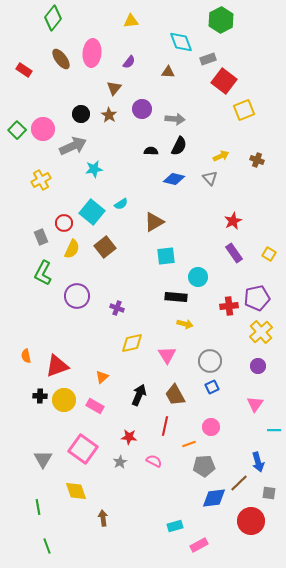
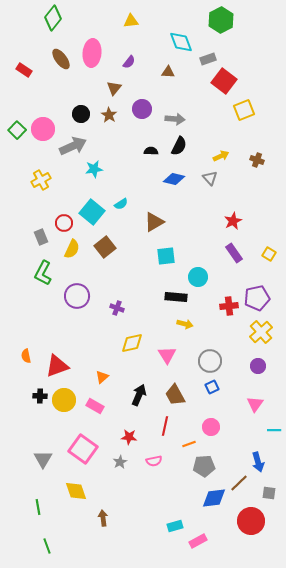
pink semicircle at (154, 461): rotated 140 degrees clockwise
pink rectangle at (199, 545): moved 1 px left, 4 px up
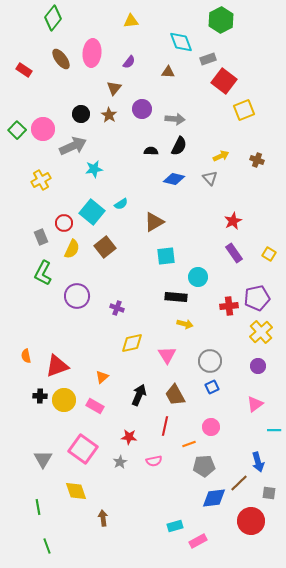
pink triangle at (255, 404): rotated 18 degrees clockwise
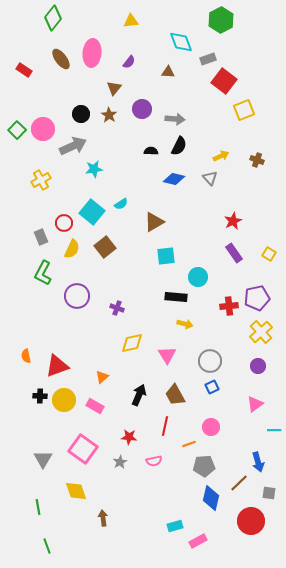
blue diamond at (214, 498): moved 3 px left; rotated 70 degrees counterclockwise
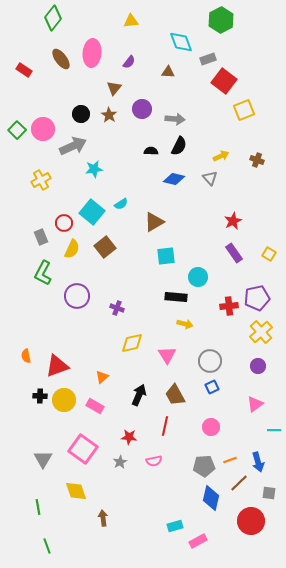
orange line at (189, 444): moved 41 px right, 16 px down
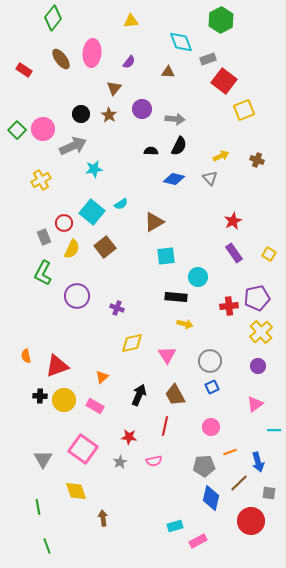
gray rectangle at (41, 237): moved 3 px right
orange line at (230, 460): moved 8 px up
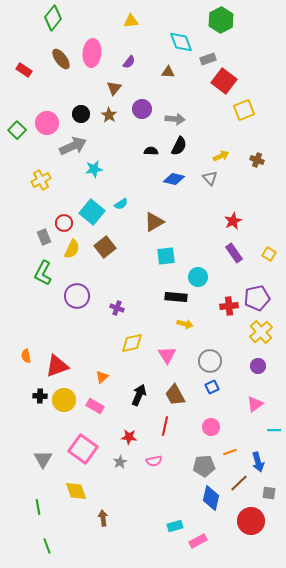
pink circle at (43, 129): moved 4 px right, 6 px up
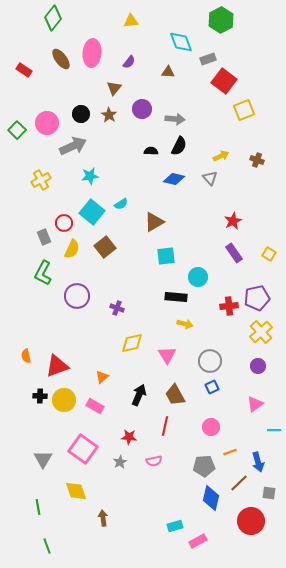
cyan star at (94, 169): moved 4 px left, 7 px down
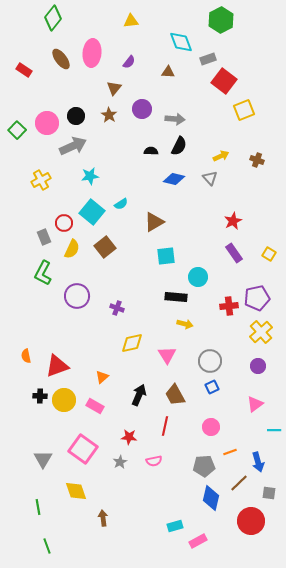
black circle at (81, 114): moved 5 px left, 2 px down
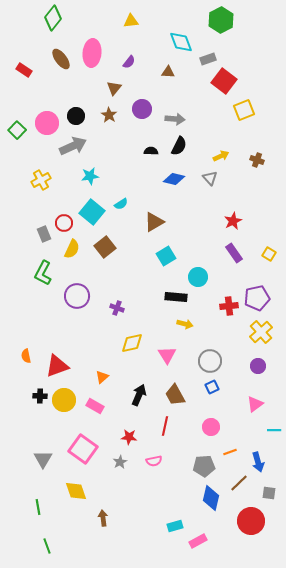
gray rectangle at (44, 237): moved 3 px up
cyan square at (166, 256): rotated 24 degrees counterclockwise
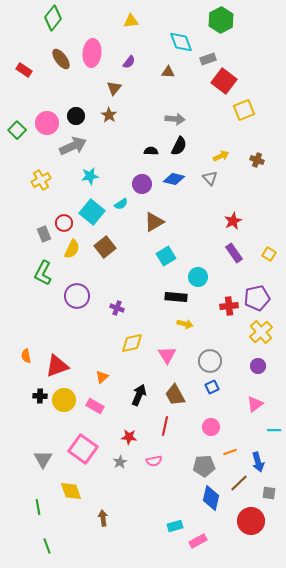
purple circle at (142, 109): moved 75 px down
yellow diamond at (76, 491): moved 5 px left
